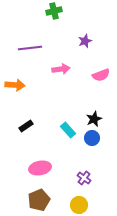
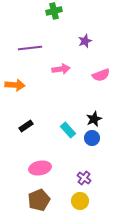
yellow circle: moved 1 px right, 4 px up
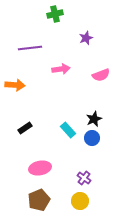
green cross: moved 1 px right, 3 px down
purple star: moved 1 px right, 3 px up
black rectangle: moved 1 px left, 2 px down
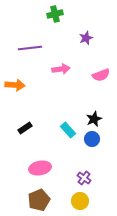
blue circle: moved 1 px down
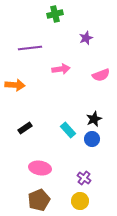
pink ellipse: rotated 20 degrees clockwise
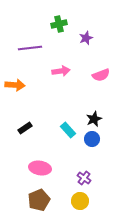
green cross: moved 4 px right, 10 px down
pink arrow: moved 2 px down
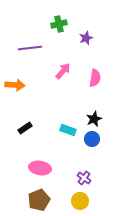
pink arrow: moved 2 px right; rotated 42 degrees counterclockwise
pink semicircle: moved 6 px left, 3 px down; rotated 60 degrees counterclockwise
cyan rectangle: rotated 28 degrees counterclockwise
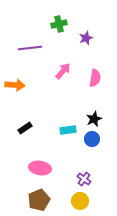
cyan rectangle: rotated 28 degrees counterclockwise
purple cross: moved 1 px down
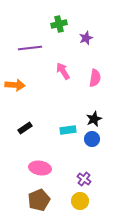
pink arrow: rotated 72 degrees counterclockwise
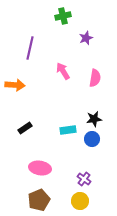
green cross: moved 4 px right, 8 px up
purple line: rotated 70 degrees counterclockwise
black star: rotated 14 degrees clockwise
